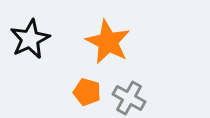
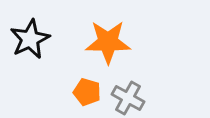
orange star: rotated 27 degrees counterclockwise
gray cross: moved 1 px left
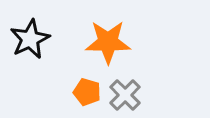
gray cross: moved 3 px left, 3 px up; rotated 16 degrees clockwise
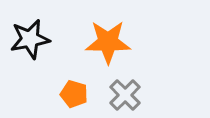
black star: rotated 15 degrees clockwise
orange pentagon: moved 13 px left, 2 px down
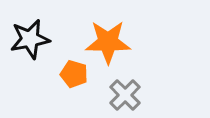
orange pentagon: moved 20 px up
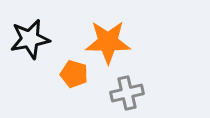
gray cross: moved 2 px right, 2 px up; rotated 32 degrees clockwise
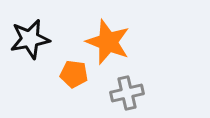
orange star: rotated 21 degrees clockwise
orange pentagon: rotated 8 degrees counterclockwise
